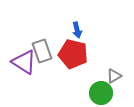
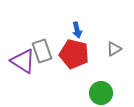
red pentagon: moved 1 px right
purple triangle: moved 1 px left, 1 px up
gray triangle: moved 27 px up
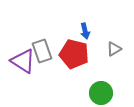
blue arrow: moved 8 px right, 1 px down
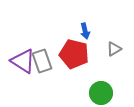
gray rectangle: moved 10 px down
